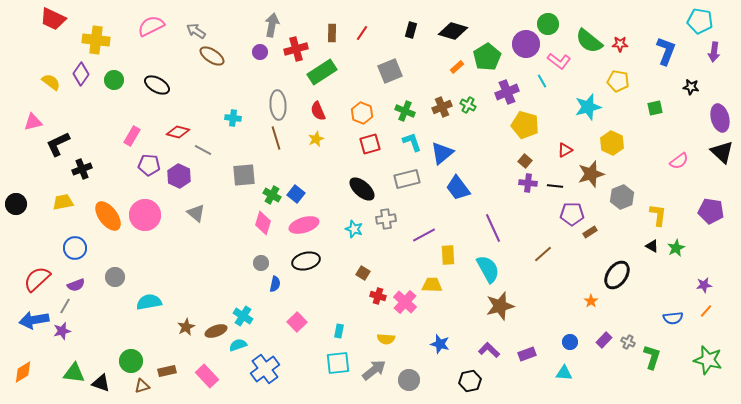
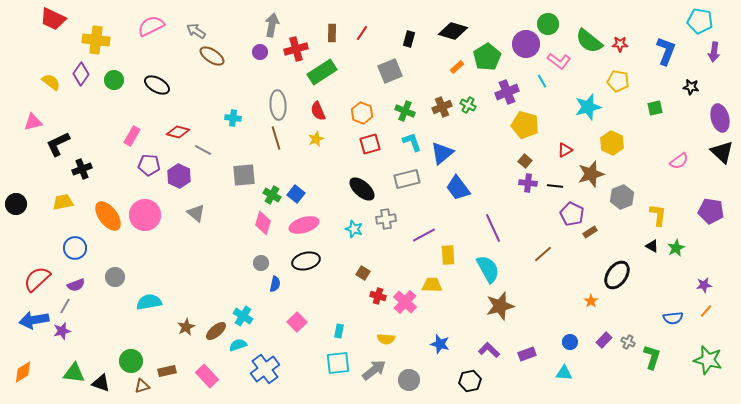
black rectangle at (411, 30): moved 2 px left, 9 px down
purple pentagon at (572, 214): rotated 25 degrees clockwise
brown ellipse at (216, 331): rotated 20 degrees counterclockwise
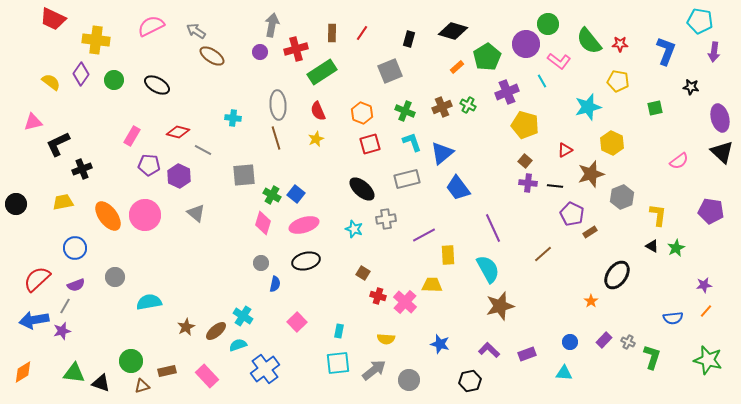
green semicircle at (589, 41): rotated 12 degrees clockwise
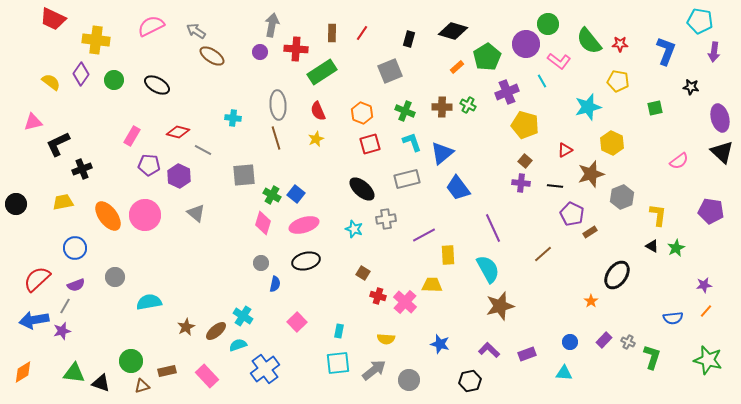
red cross at (296, 49): rotated 20 degrees clockwise
brown cross at (442, 107): rotated 24 degrees clockwise
purple cross at (528, 183): moved 7 px left
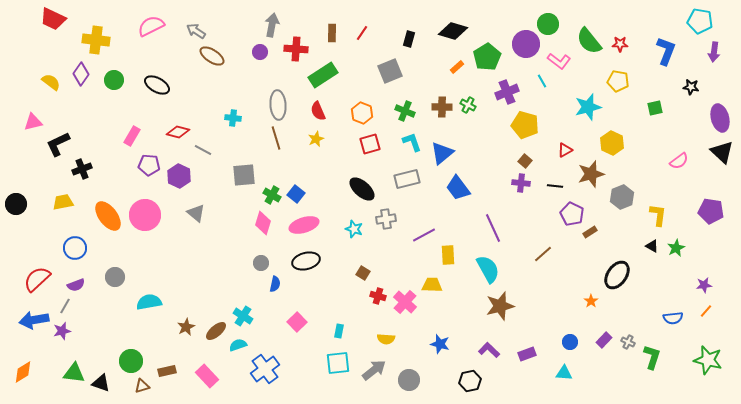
green rectangle at (322, 72): moved 1 px right, 3 px down
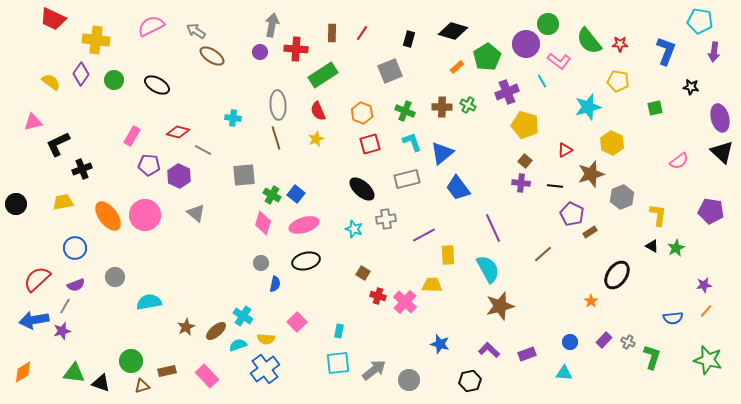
yellow semicircle at (386, 339): moved 120 px left
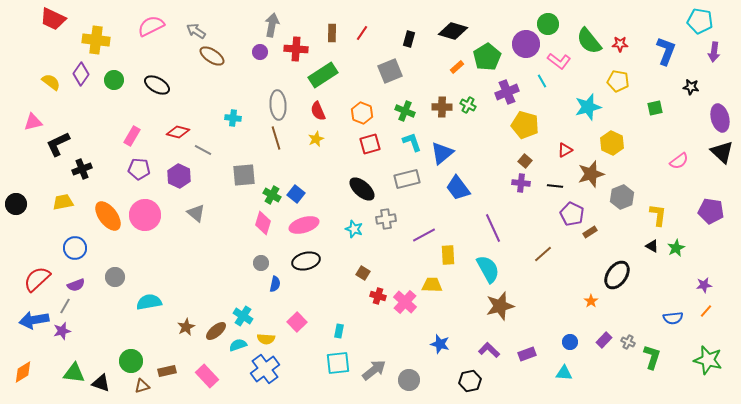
purple pentagon at (149, 165): moved 10 px left, 4 px down
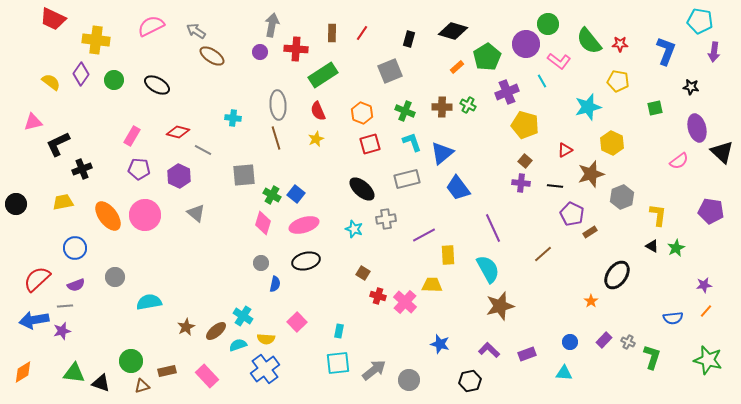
purple ellipse at (720, 118): moved 23 px left, 10 px down
gray line at (65, 306): rotated 56 degrees clockwise
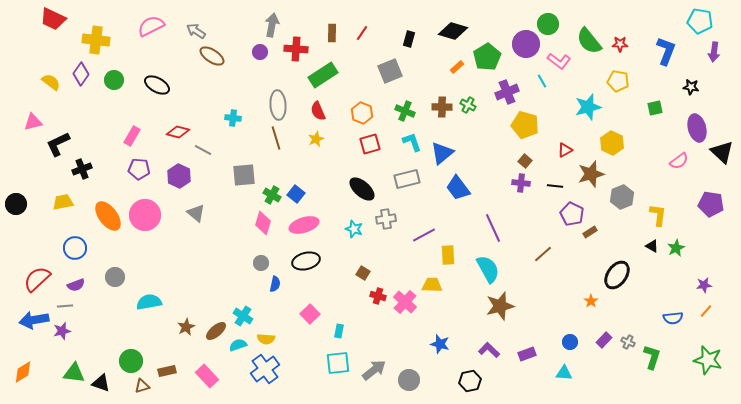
purple pentagon at (711, 211): moved 7 px up
pink square at (297, 322): moved 13 px right, 8 px up
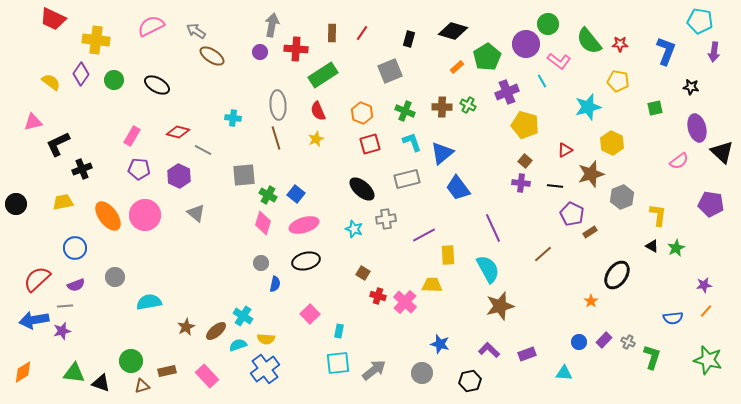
green cross at (272, 195): moved 4 px left
blue circle at (570, 342): moved 9 px right
gray circle at (409, 380): moved 13 px right, 7 px up
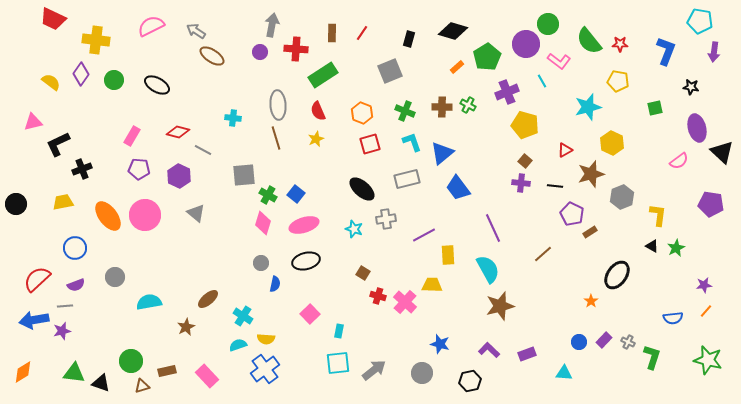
brown ellipse at (216, 331): moved 8 px left, 32 px up
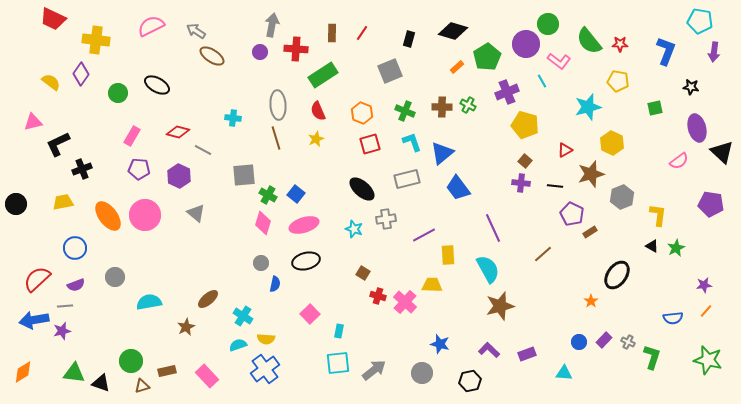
green circle at (114, 80): moved 4 px right, 13 px down
